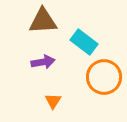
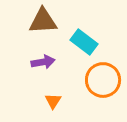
orange circle: moved 1 px left, 3 px down
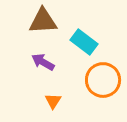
purple arrow: rotated 140 degrees counterclockwise
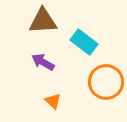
orange circle: moved 3 px right, 2 px down
orange triangle: rotated 18 degrees counterclockwise
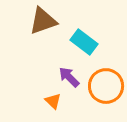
brown triangle: rotated 16 degrees counterclockwise
purple arrow: moved 26 px right, 15 px down; rotated 15 degrees clockwise
orange circle: moved 4 px down
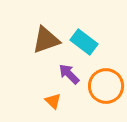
brown triangle: moved 3 px right, 19 px down
purple arrow: moved 3 px up
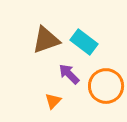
orange triangle: rotated 30 degrees clockwise
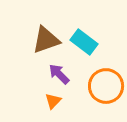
purple arrow: moved 10 px left
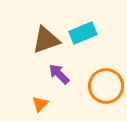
cyan rectangle: moved 1 px left, 9 px up; rotated 60 degrees counterclockwise
orange triangle: moved 13 px left, 3 px down
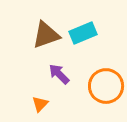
brown triangle: moved 5 px up
